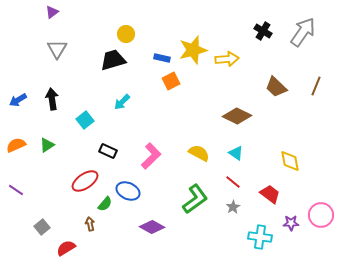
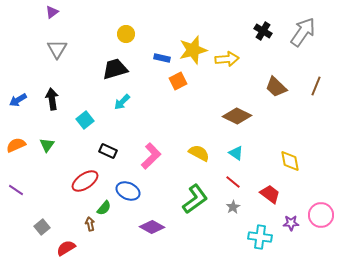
black trapezoid: moved 2 px right, 9 px down
orange square: moved 7 px right
green triangle: rotated 21 degrees counterclockwise
green semicircle: moved 1 px left, 4 px down
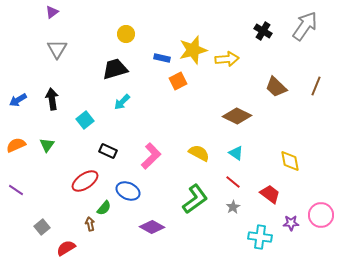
gray arrow: moved 2 px right, 6 px up
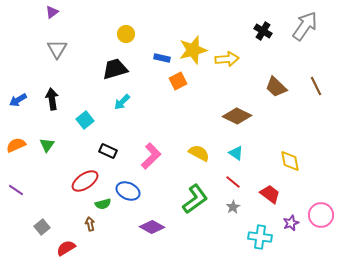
brown line: rotated 48 degrees counterclockwise
green semicircle: moved 1 px left, 4 px up; rotated 35 degrees clockwise
purple star: rotated 21 degrees counterclockwise
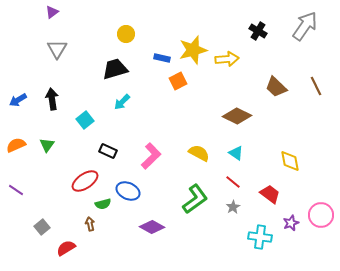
black cross: moved 5 px left
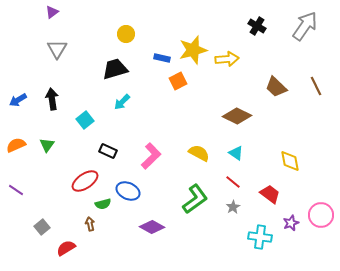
black cross: moved 1 px left, 5 px up
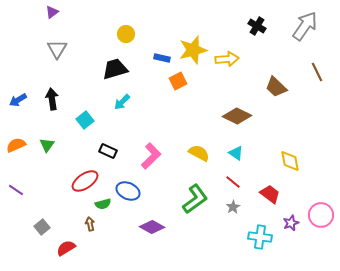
brown line: moved 1 px right, 14 px up
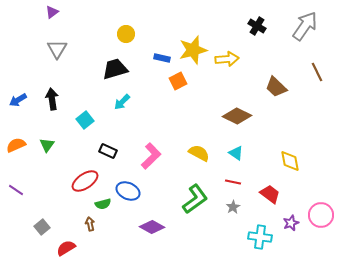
red line: rotated 28 degrees counterclockwise
